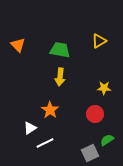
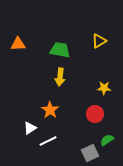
orange triangle: moved 1 px up; rotated 49 degrees counterclockwise
white line: moved 3 px right, 2 px up
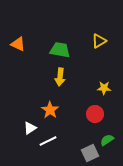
orange triangle: rotated 28 degrees clockwise
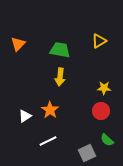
orange triangle: rotated 49 degrees clockwise
red circle: moved 6 px right, 3 px up
white triangle: moved 5 px left, 12 px up
green semicircle: rotated 104 degrees counterclockwise
gray square: moved 3 px left
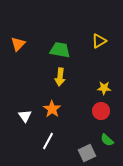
orange star: moved 2 px right, 1 px up
white triangle: rotated 32 degrees counterclockwise
white line: rotated 36 degrees counterclockwise
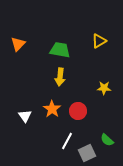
red circle: moved 23 px left
white line: moved 19 px right
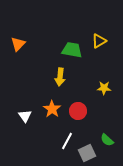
green trapezoid: moved 12 px right
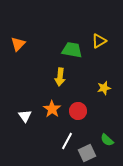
yellow star: rotated 16 degrees counterclockwise
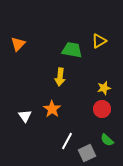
red circle: moved 24 px right, 2 px up
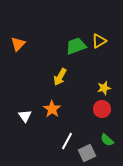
green trapezoid: moved 4 px right, 4 px up; rotated 30 degrees counterclockwise
yellow arrow: rotated 24 degrees clockwise
